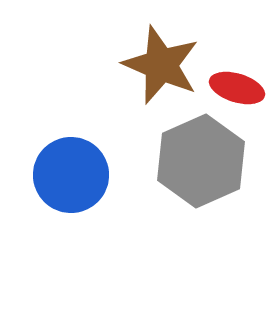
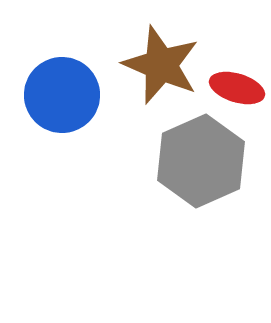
blue circle: moved 9 px left, 80 px up
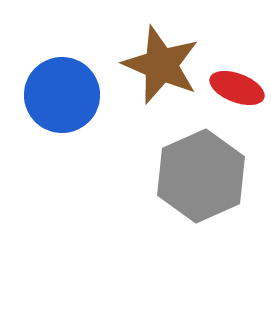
red ellipse: rotated 4 degrees clockwise
gray hexagon: moved 15 px down
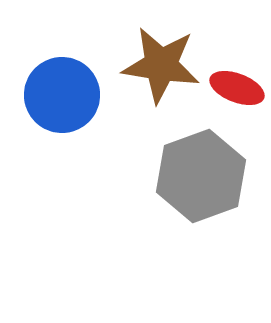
brown star: rotated 14 degrees counterclockwise
gray hexagon: rotated 4 degrees clockwise
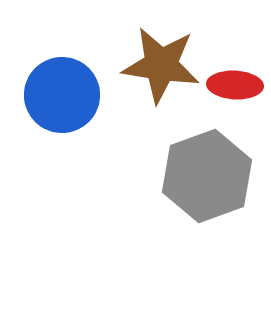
red ellipse: moved 2 px left, 3 px up; rotated 18 degrees counterclockwise
gray hexagon: moved 6 px right
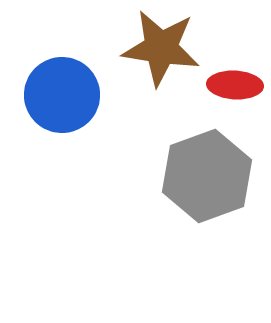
brown star: moved 17 px up
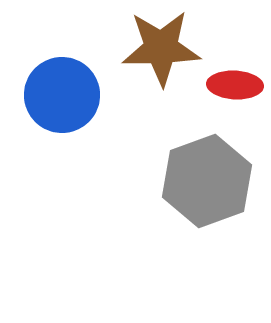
brown star: rotated 10 degrees counterclockwise
gray hexagon: moved 5 px down
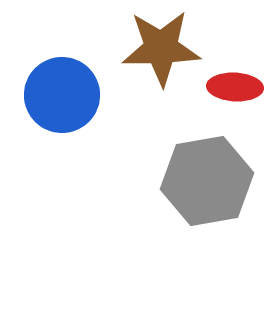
red ellipse: moved 2 px down
gray hexagon: rotated 10 degrees clockwise
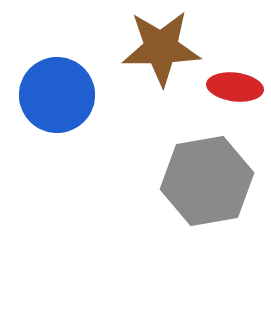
red ellipse: rotated 4 degrees clockwise
blue circle: moved 5 px left
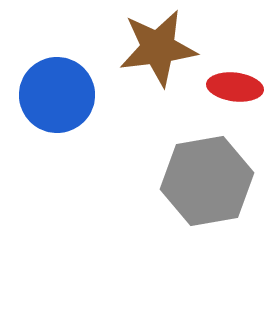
brown star: moved 3 px left; rotated 6 degrees counterclockwise
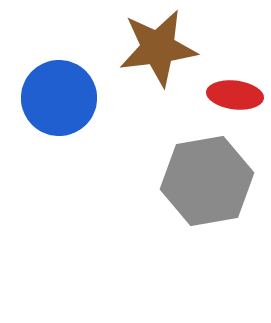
red ellipse: moved 8 px down
blue circle: moved 2 px right, 3 px down
